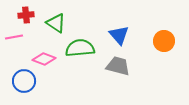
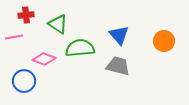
green triangle: moved 2 px right, 1 px down
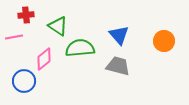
green triangle: moved 2 px down
pink diamond: rotated 60 degrees counterclockwise
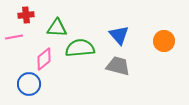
green triangle: moved 1 px left, 2 px down; rotated 30 degrees counterclockwise
blue circle: moved 5 px right, 3 px down
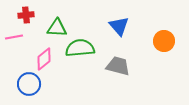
blue triangle: moved 9 px up
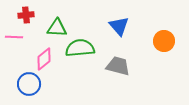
pink line: rotated 12 degrees clockwise
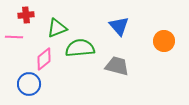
green triangle: rotated 25 degrees counterclockwise
gray trapezoid: moved 1 px left
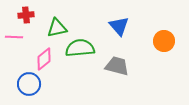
green triangle: rotated 10 degrees clockwise
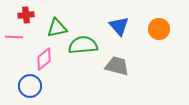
orange circle: moved 5 px left, 12 px up
green semicircle: moved 3 px right, 3 px up
blue circle: moved 1 px right, 2 px down
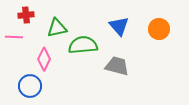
pink diamond: rotated 25 degrees counterclockwise
